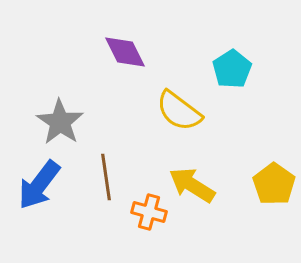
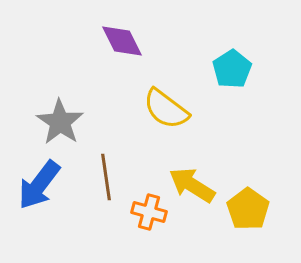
purple diamond: moved 3 px left, 11 px up
yellow semicircle: moved 13 px left, 2 px up
yellow pentagon: moved 26 px left, 25 px down
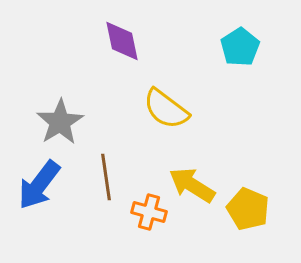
purple diamond: rotated 15 degrees clockwise
cyan pentagon: moved 8 px right, 22 px up
gray star: rotated 6 degrees clockwise
yellow pentagon: rotated 12 degrees counterclockwise
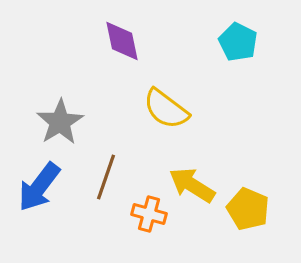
cyan pentagon: moved 2 px left, 5 px up; rotated 12 degrees counterclockwise
brown line: rotated 27 degrees clockwise
blue arrow: moved 2 px down
orange cross: moved 2 px down
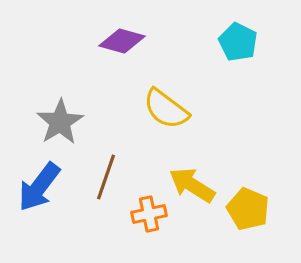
purple diamond: rotated 63 degrees counterclockwise
orange cross: rotated 28 degrees counterclockwise
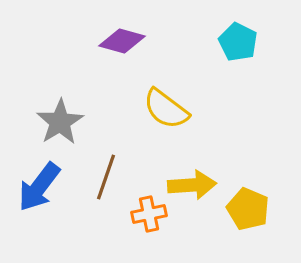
yellow arrow: rotated 144 degrees clockwise
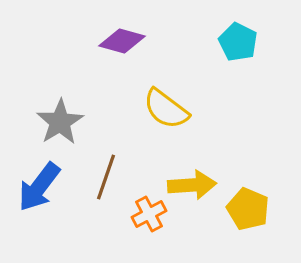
orange cross: rotated 16 degrees counterclockwise
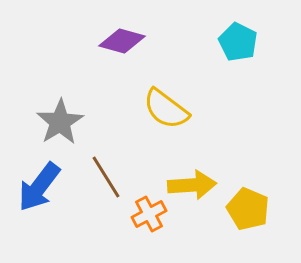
brown line: rotated 51 degrees counterclockwise
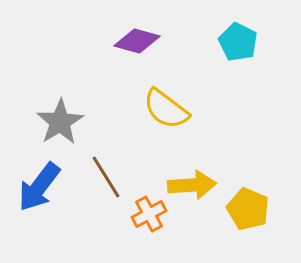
purple diamond: moved 15 px right
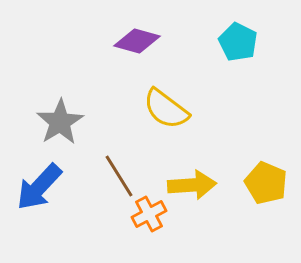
brown line: moved 13 px right, 1 px up
blue arrow: rotated 6 degrees clockwise
yellow pentagon: moved 18 px right, 26 px up
